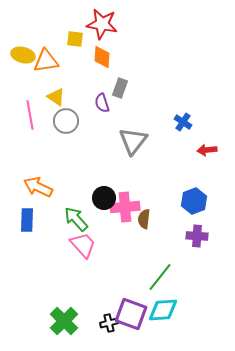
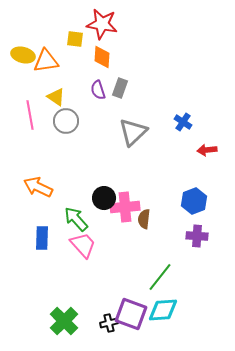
purple semicircle: moved 4 px left, 13 px up
gray triangle: moved 9 px up; rotated 8 degrees clockwise
blue rectangle: moved 15 px right, 18 px down
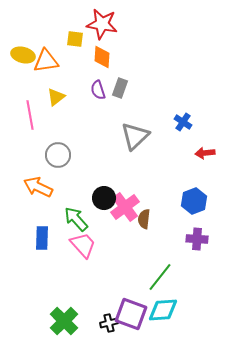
yellow triangle: rotated 48 degrees clockwise
gray circle: moved 8 px left, 34 px down
gray triangle: moved 2 px right, 4 px down
red arrow: moved 2 px left, 3 px down
pink cross: rotated 32 degrees counterclockwise
purple cross: moved 3 px down
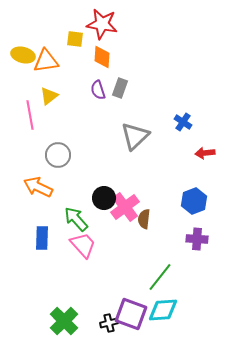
yellow triangle: moved 7 px left, 1 px up
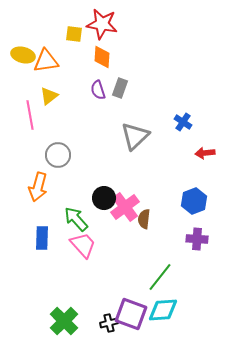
yellow square: moved 1 px left, 5 px up
orange arrow: rotated 100 degrees counterclockwise
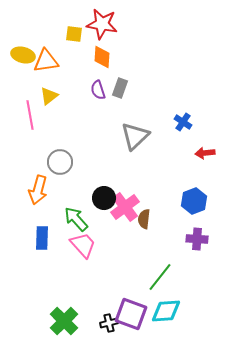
gray circle: moved 2 px right, 7 px down
orange arrow: moved 3 px down
cyan diamond: moved 3 px right, 1 px down
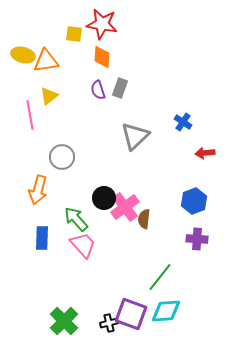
gray circle: moved 2 px right, 5 px up
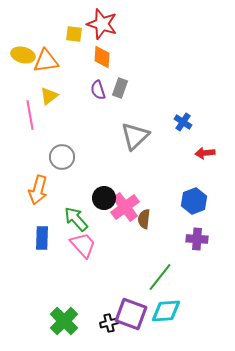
red star: rotated 8 degrees clockwise
